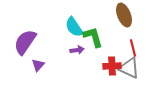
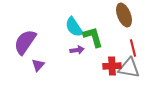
gray triangle: rotated 15 degrees counterclockwise
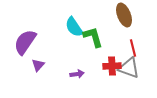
purple arrow: moved 24 px down
gray triangle: rotated 10 degrees clockwise
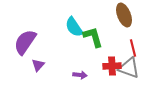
purple arrow: moved 3 px right, 1 px down; rotated 16 degrees clockwise
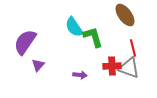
brown ellipse: moved 1 px right; rotated 15 degrees counterclockwise
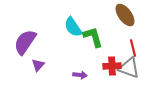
cyan semicircle: moved 1 px left
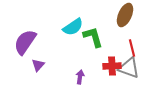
brown ellipse: rotated 60 degrees clockwise
cyan semicircle: rotated 90 degrees counterclockwise
red line: moved 1 px left
purple arrow: moved 2 px down; rotated 88 degrees counterclockwise
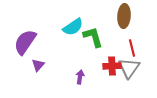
brown ellipse: moved 1 px left, 1 px down; rotated 20 degrees counterclockwise
gray triangle: rotated 45 degrees clockwise
